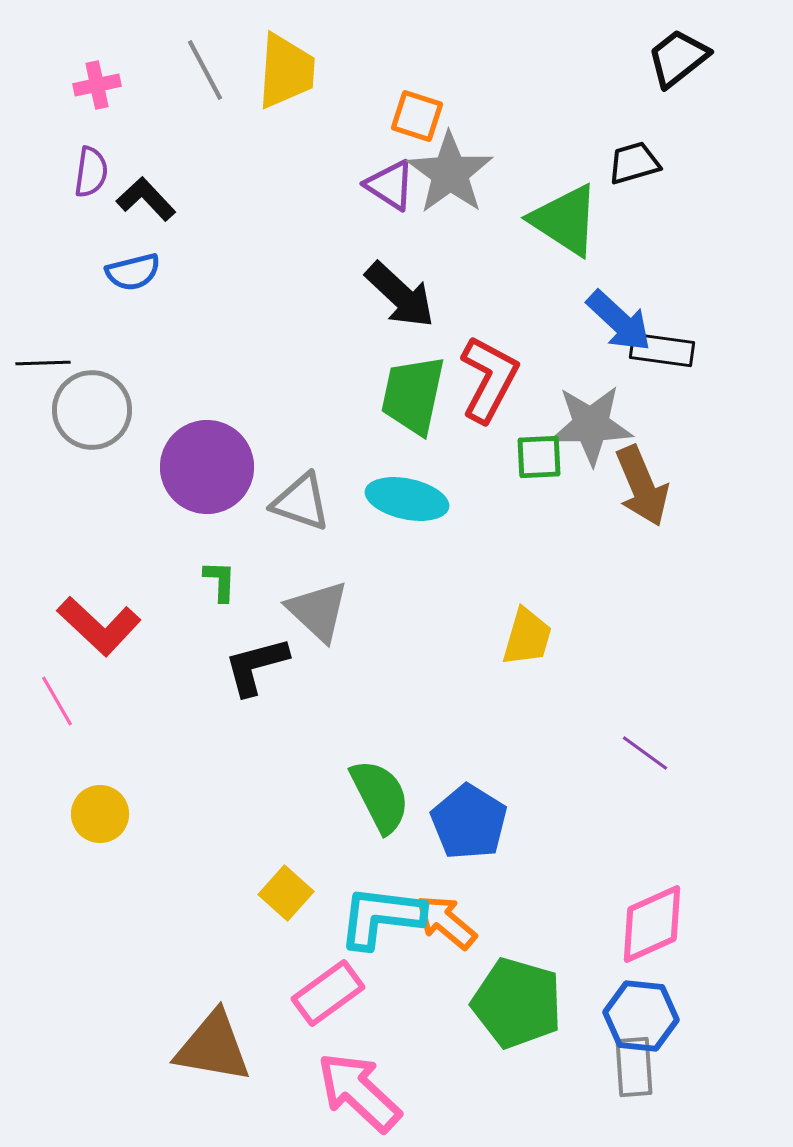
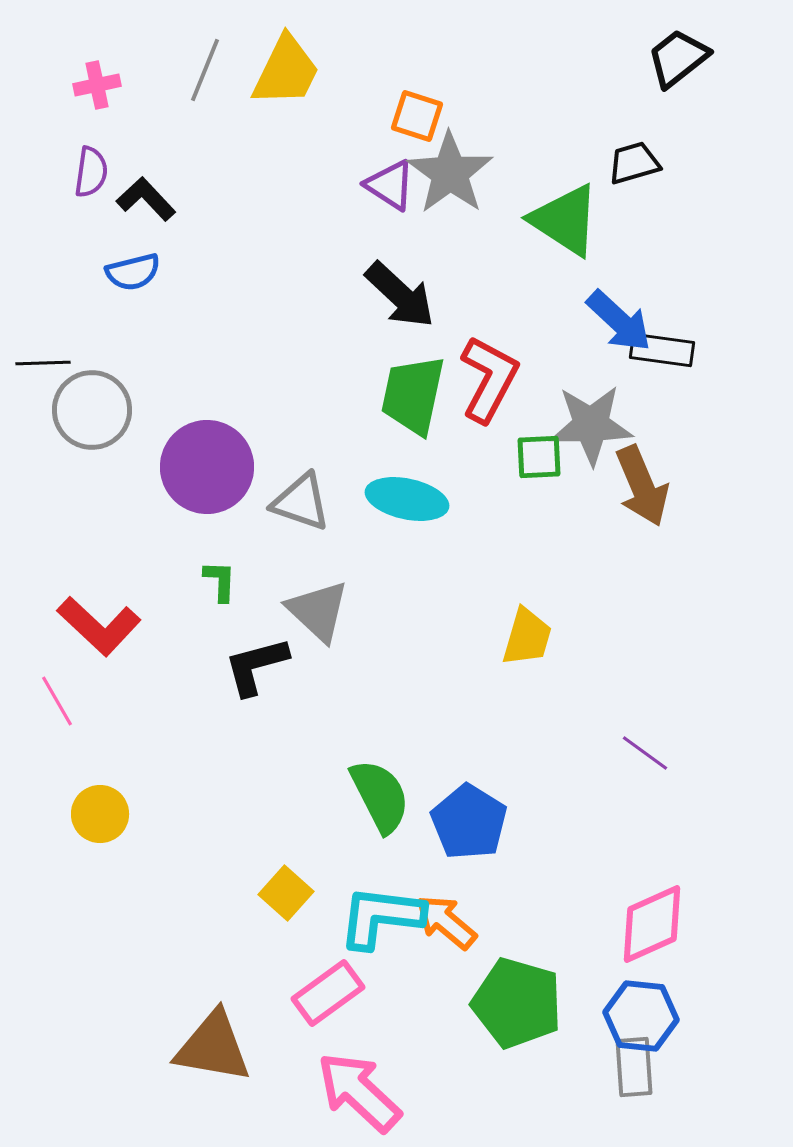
gray line at (205, 70): rotated 50 degrees clockwise
yellow trapezoid at (286, 71): rotated 22 degrees clockwise
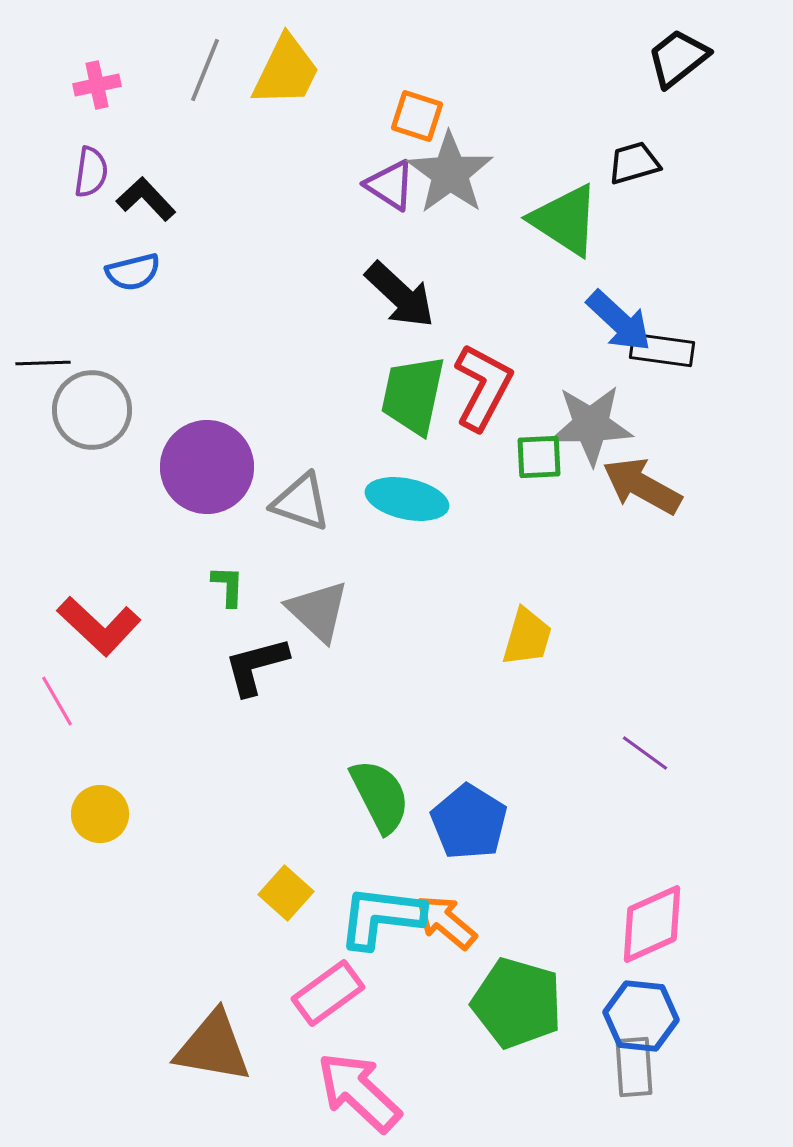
red L-shape at (489, 379): moved 6 px left, 8 px down
brown arrow at (642, 486): rotated 142 degrees clockwise
green L-shape at (220, 581): moved 8 px right, 5 px down
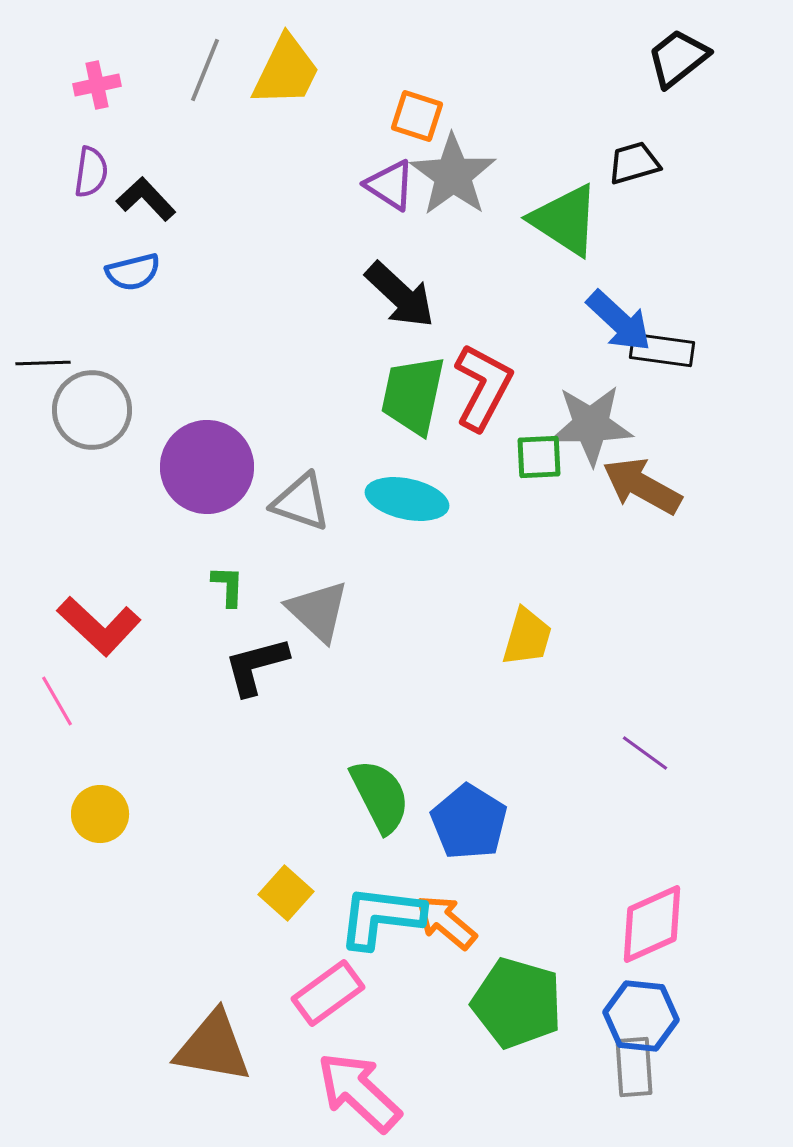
gray star at (450, 173): moved 3 px right, 2 px down
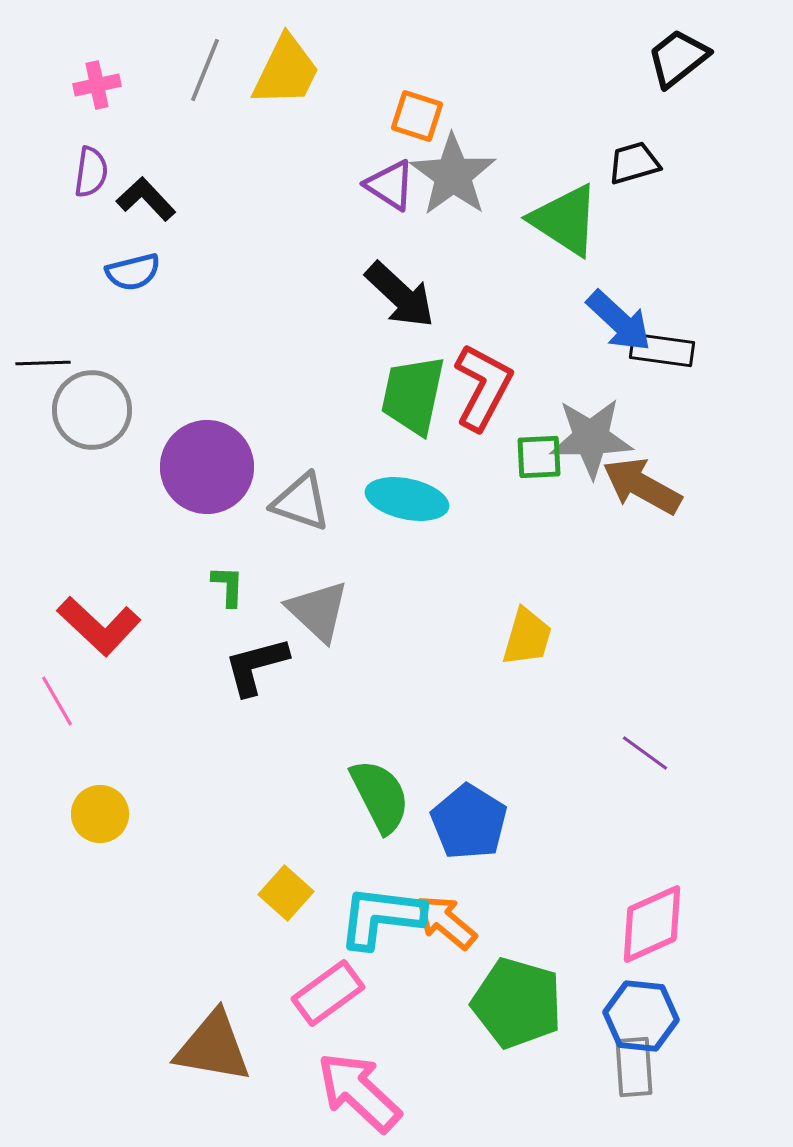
gray star at (591, 425): moved 13 px down
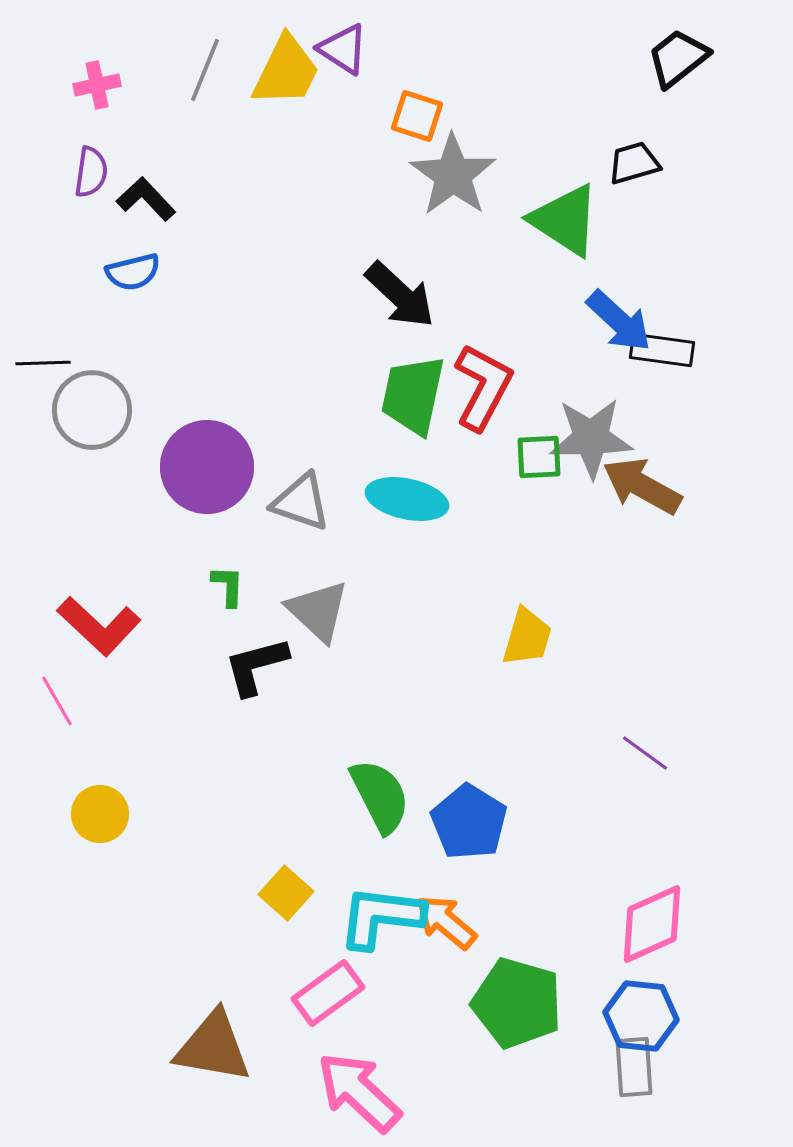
purple triangle at (390, 185): moved 47 px left, 136 px up
